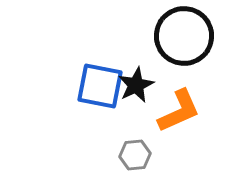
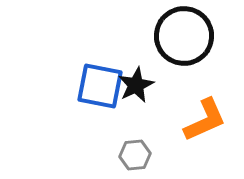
orange L-shape: moved 26 px right, 9 px down
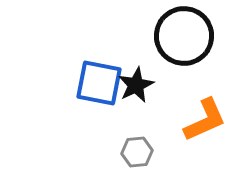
blue square: moved 1 px left, 3 px up
gray hexagon: moved 2 px right, 3 px up
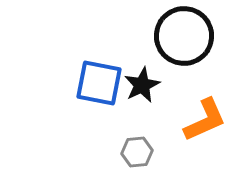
black star: moved 6 px right
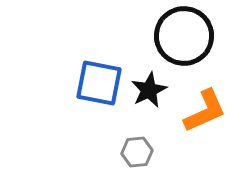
black star: moved 7 px right, 5 px down
orange L-shape: moved 9 px up
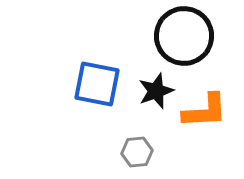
blue square: moved 2 px left, 1 px down
black star: moved 7 px right, 1 px down; rotated 6 degrees clockwise
orange L-shape: rotated 21 degrees clockwise
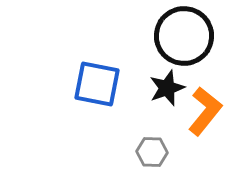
black star: moved 11 px right, 3 px up
orange L-shape: rotated 48 degrees counterclockwise
gray hexagon: moved 15 px right; rotated 8 degrees clockwise
